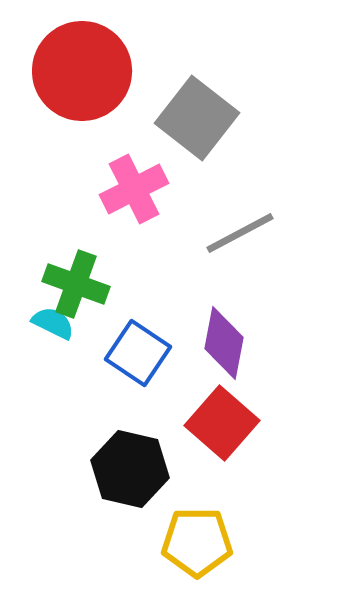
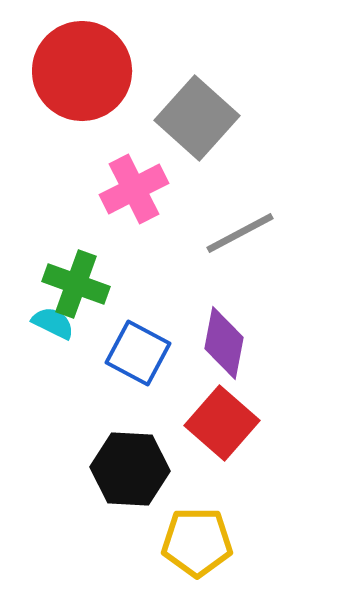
gray square: rotated 4 degrees clockwise
blue square: rotated 6 degrees counterclockwise
black hexagon: rotated 10 degrees counterclockwise
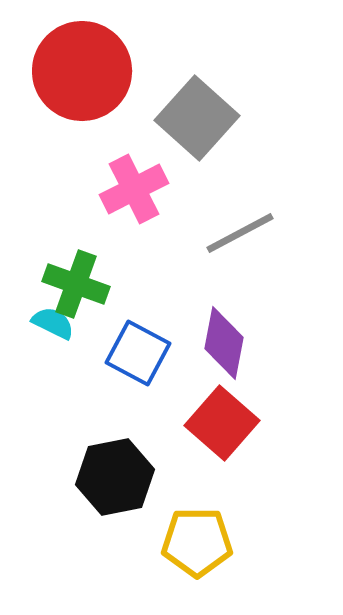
black hexagon: moved 15 px left, 8 px down; rotated 14 degrees counterclockwise
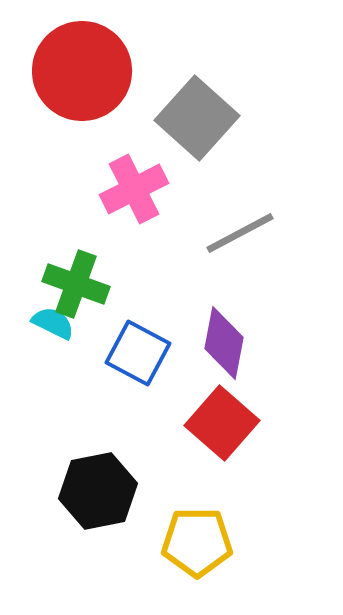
black hexagon: moved 17 px left, 14 px down
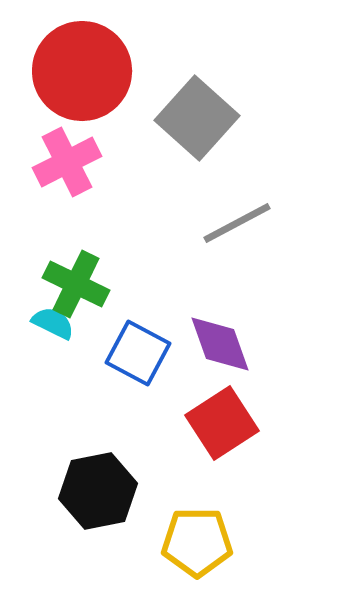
pink cross: moved 67 px left, 27 px up
gray line: moved 3 px left, 10 px up
green cross: rotated 6 degrees clockwise
purple diamond: moved 4 px left, 1 px down; rotated 30 degrees counterclockwise
red square: rotated 16 degrees clockwise
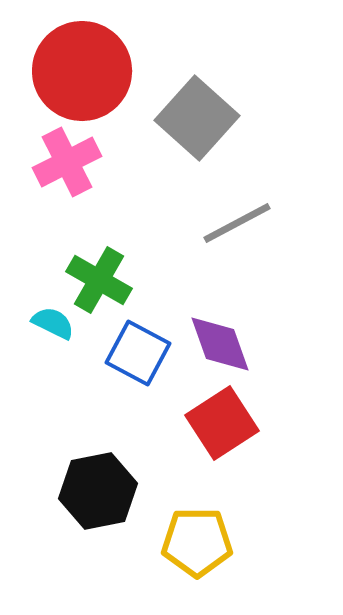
green cross: moved 23 px right, 4 px up; rotated 4 degrees clockwise
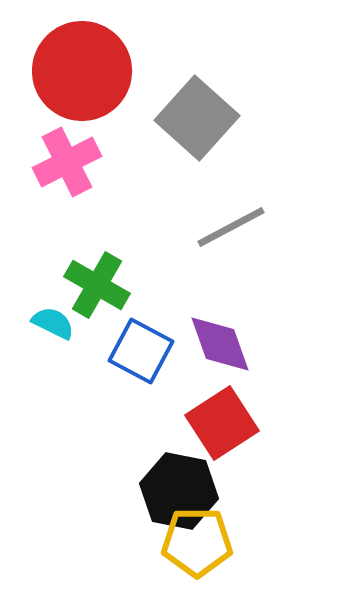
gray line: moved 6 px left, 4 px down
green cross: moved 2 px left, 5 px down
blue square: moved 3 px right, 2 px up
black hexagon: moved 81 px right; rotated 22 degrees clockwise
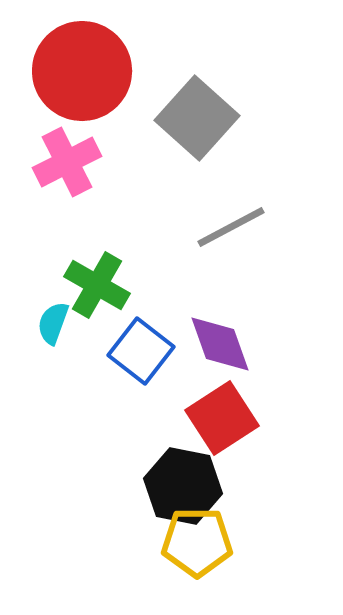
cyan semicircle: rotated 96 degrees counterclockwise
blue square: rotated 10 degrees clockwise
red square: moved 5 px up
black hexagon: moved 4 px right, 5 px up
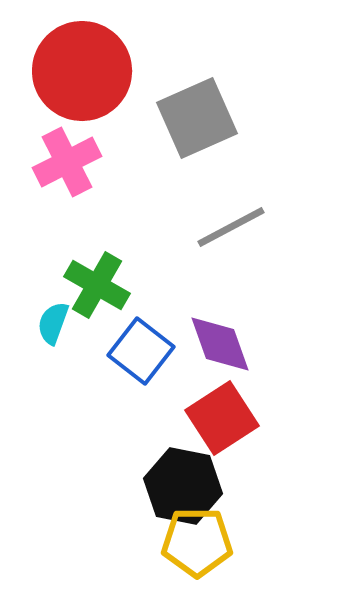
gray square: rotated 24 degrees clockwise
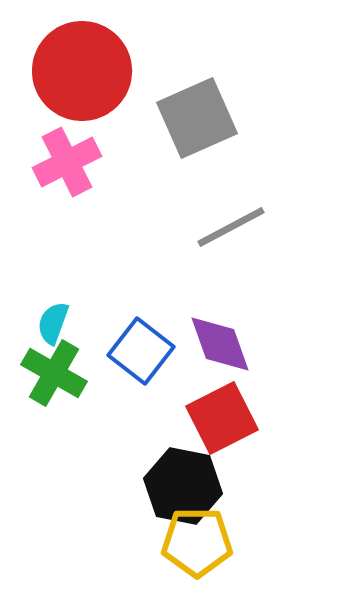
green cross: moved 43 px left, 88 px down
red square: rotated 6 degrees clockwise
